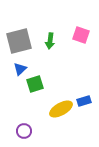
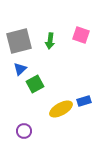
green square: rotated 12 degrees counterclockwise
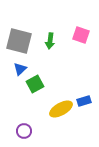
gray square: rotated 28 degrees clockwise
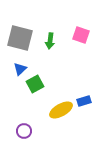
gray square: moved 1 px right, 3 px up
yellow ellipse: moved 1 px down
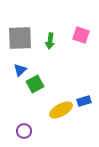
gray square: rotated 16 degrees counterclockwise
blue triangle: moved 1 px down
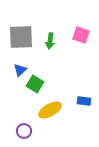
gray square: moved 1 px right, 1 px up
green square: rotated 30 degrees counterclockwise
blue rectangle: rotated 24 degrees clockwise
yellow ellipse: moved 11 px left
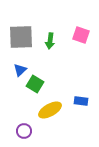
blue rectangle: moved 3 px left
